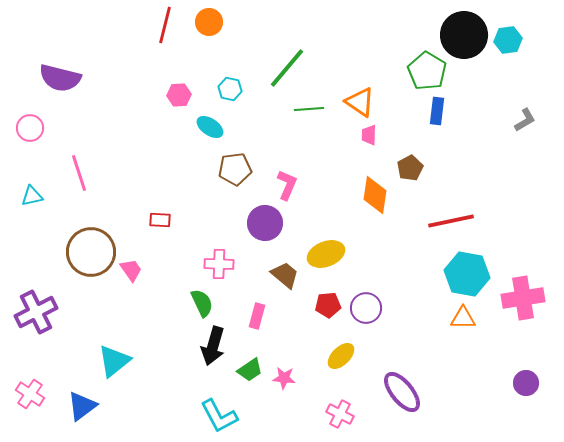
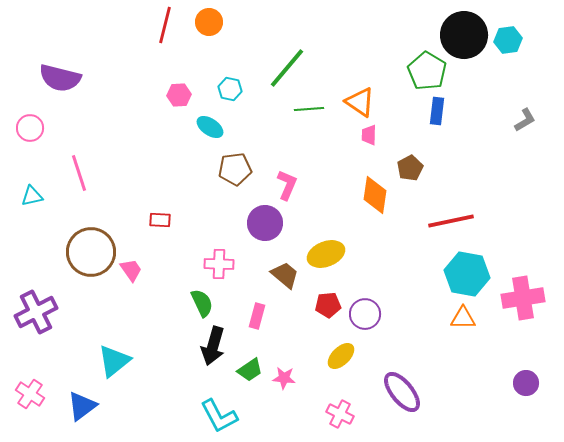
purple circle at (366, 308): moved 1 px left, 6 px down
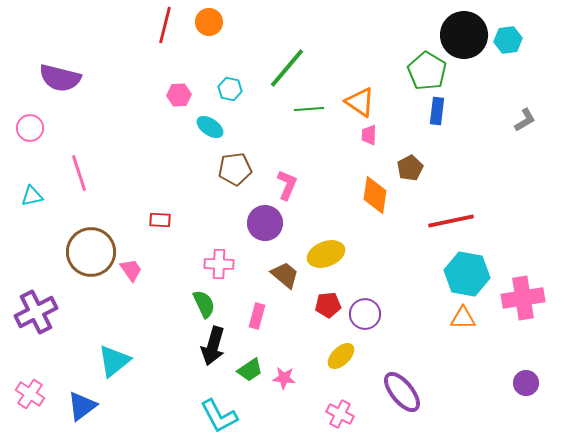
green semicircle at (202, 303): moved 2 px right, 1 px down
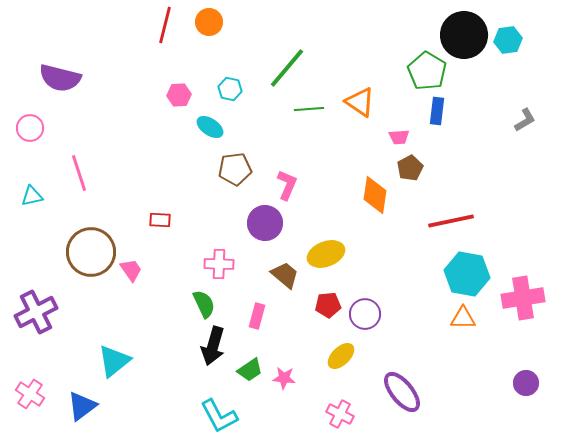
pink trapezoid at (369, 135): moved 30 px right, 2 px down; rotated 95 degrees counterclockwise
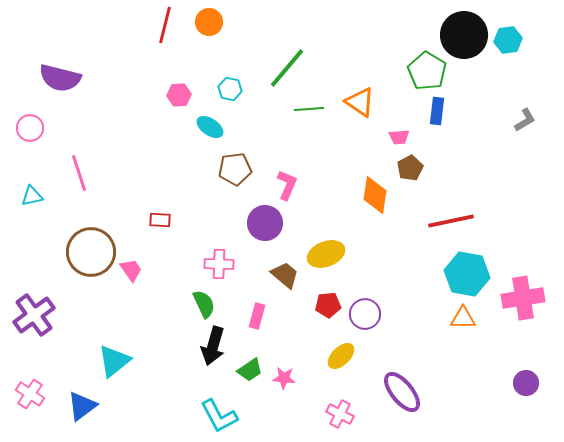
purple cross at (36, 312): moved 2 px left, 3 px down; rotated 9 degrees counterclockwise
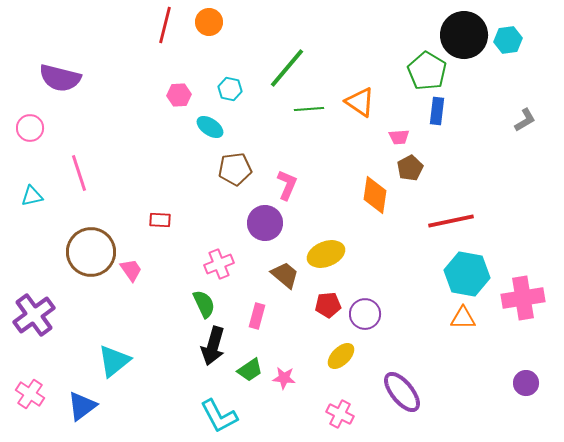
pink cross at (219, 264): rotated 24 degrees counterclockwise
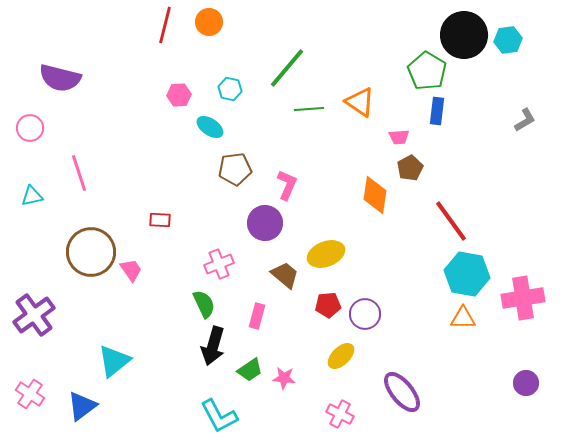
red line at (451, 221): rotated 66 degrees clockwise
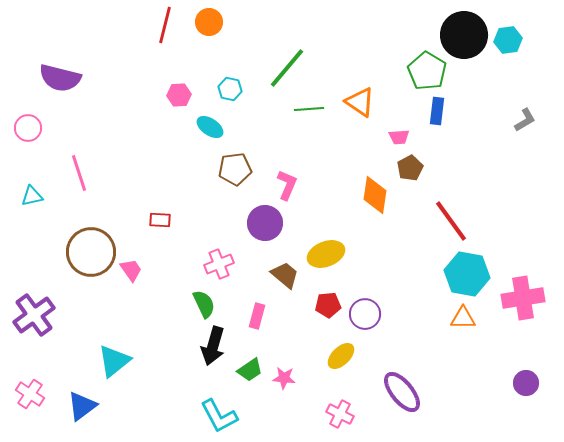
pink circle at (30, 128): moved 2 px left
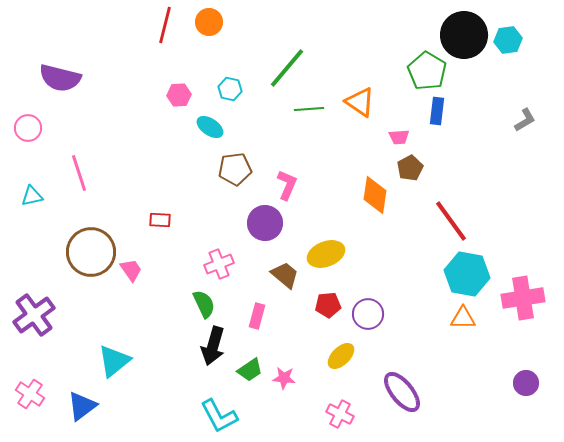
purple circle at (365, 314): moved 3 px right
